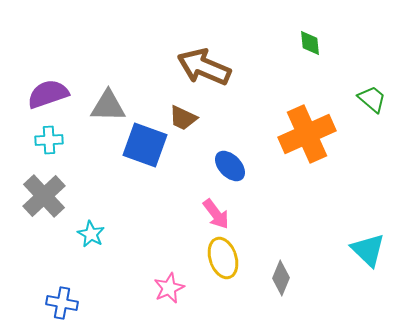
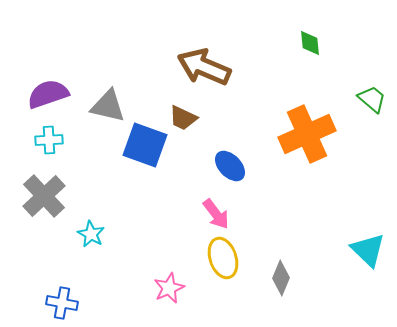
gray triangle: rotated 12 degrees clockwise
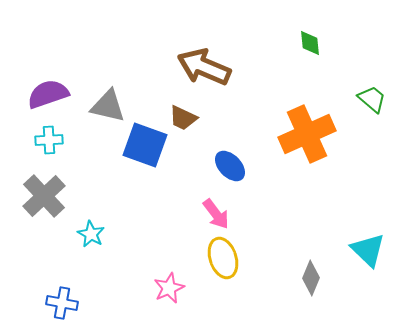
gray diamond: moved 30 px right
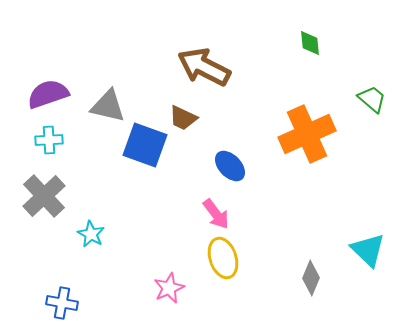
brown arrow: rotated 4 degrees clockwise
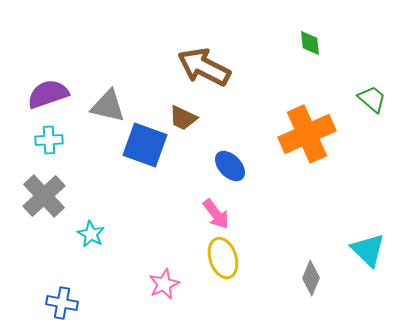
pink star: moved 5 px left, 4 px up
